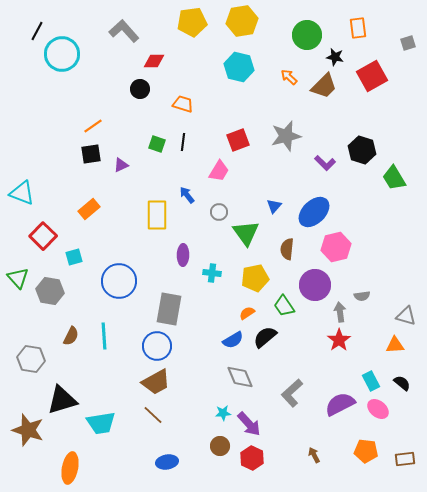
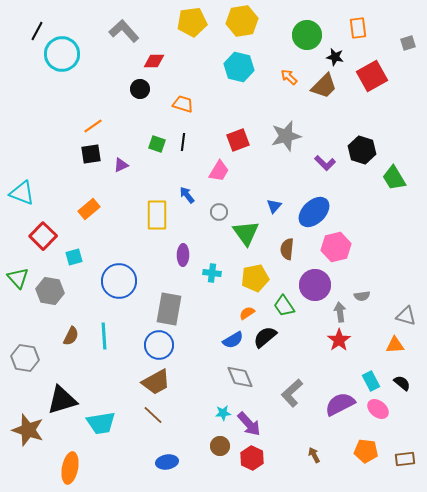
blue circle at (157, 346): moved 2 px right, 1 px up
gray hexagon at (31, 359): moved 6 px left, 1 px up
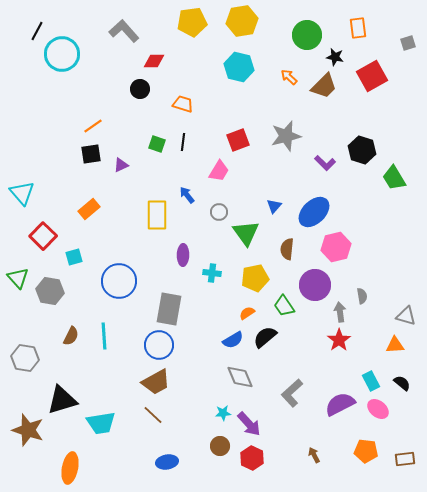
cyan triangle at (22, 193): rotated 28 degrees clockwise
gray semicircle at (362, 296): rotated 91 degrees counterclockwise
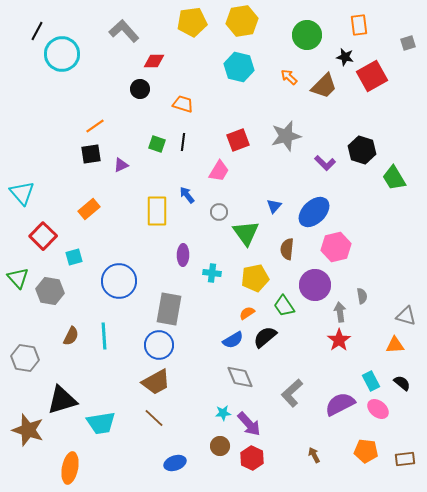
orange rectangle at (358, 28): moved 1 px right, 3 px up
black star at (335, 57): moved 10 px right
orange line at (93, 126): moved 2 px right
yellow rectangle at (157, 215): moved 4 px up
brown line at (153, 415): moved 1 px right, 3 px down
blue ellipse at (167, 462): moved 8 px right, 1 px down; rotated 10 degrees counterclockwise
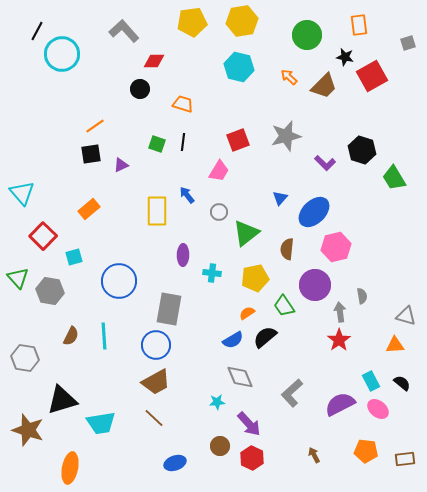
blue triangle at (274, 206): moved 6 px right, 8 px up
green triangle at (246, 233): rotated 28 degrees clockwise
blue circle at (159, 345): moved 3 px left
cyan star at (223, 413): moved 6 px left, 11 px up
